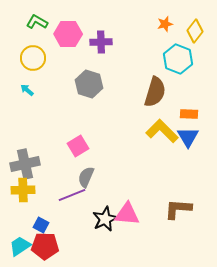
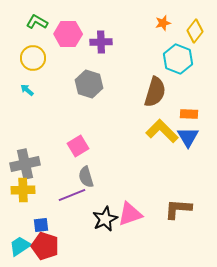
orange star: moved 2 px left, 1 px up
gray semicircle: rotated 40 degrees counterclockwise
pink triangle: moved 3 px right; rotated 24 degrees counterclockwise
blue square: rotated 35 degrees counterclockwise
red pentagon: rotated 16 degrees clockwise
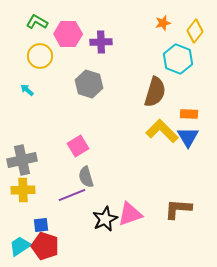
yellow circle: moved 7 px right, 2 px up
gray cross: moved 3 px left, 4 px up
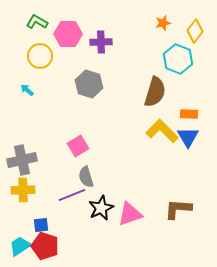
black star: moved 4 px left, 11 px up
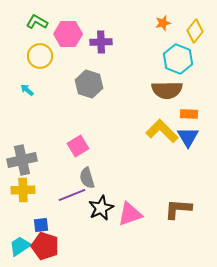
brown semicircle: moved 12 px right, 2 px up; rotated 72 degrees clockwise
gray semicircle: moved 1 px right, 1 px down
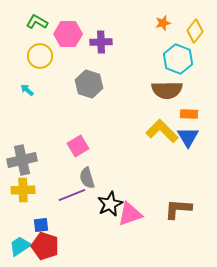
black star: moved 9 px right, 4 px up
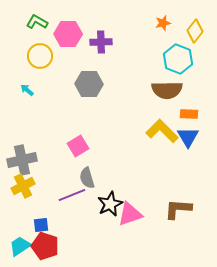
gray hexagon: rotated 16 degrees counterclockwise
yellow cross: moved 4 px up; rotated 25 degrees counterclockwise
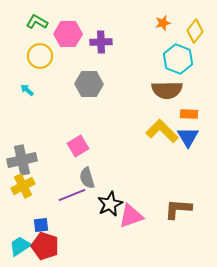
pink triangle: moved 1 px right, 2 px down
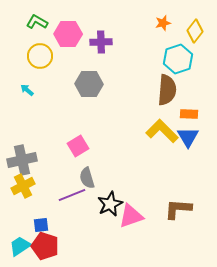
cyan hexagon: rotated 20 degrees clockwise
brown semicircle: rotated 84 degrees counterclockwise
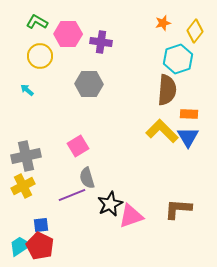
purple cross: rotated 10 degrees clockwise
gray cross: moved 4 px right, 4 px up
red pentagon: moved 5 px left; rotated 8 degrees clockwise
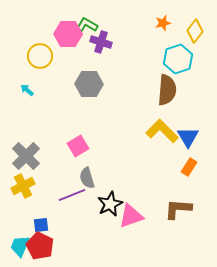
green L-shape: moved 50 px right, 3 px down
purple cross: rotated 10 degrees clockwise
orange rectangle: moved 53 px down; rotated 60 degrees counterclockwise
gray cross: rotated 32 degrees counterclockwise
cyan trapezoid: rotated 35 degrees counterclockwise
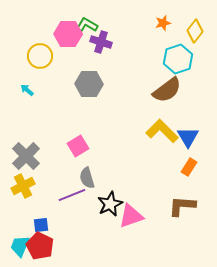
brown semicircle: rotated 48 degrees clockwise
brown L-shape: moved 4 px right, 3 px up
